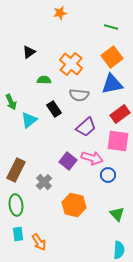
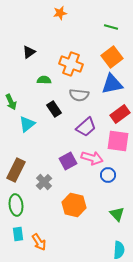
orange cross: rotated 20 degrees counterclockwise
cyan triangle: moved 2 px left, 4 px down
purple square: rotated 24 degrees clockwise
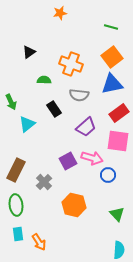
red rectangle: moved 1 px left, 1 px up
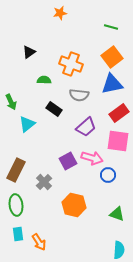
black rectangle: rotated 21 degrees counterclockwise
green triangle: rotated 28 degrees counterclockwise
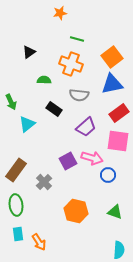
green line: moved 34 px left, 12 px down
brown rectangle: rotated 10 degrees clockwise
orange hexagon: moved 2 px right, 6 px down
green triangle: moved 2 px left, 2 px up
